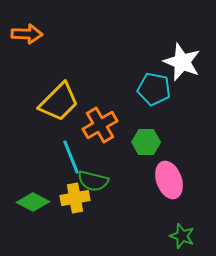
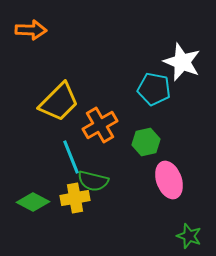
orange arrow: moved 4 px right, 4 px up
green hexagon: rotated 12 degrees counterclockwise
green star: moved 7 px right
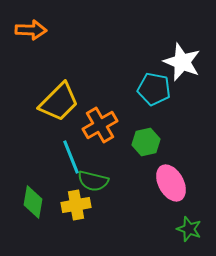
pink ellipse: moved 2 px right, 3 px down; rotated 9 degrees counterclockwise
yellow cross: moved 1 px right, 7 px down
green diamond: rotated 72 degrees clockwise
green star: moved 7 px up
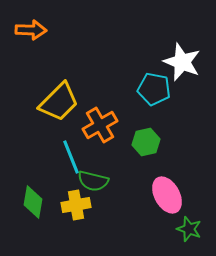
pink ellipse: moved 4 px left, 12 px down
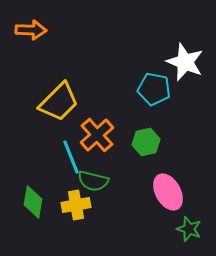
white star: moved 3 px right
orange cross: moved 3 px left, 10 px down; rotated 12 degrees counterclockwise
pink ellipse: moved 1 px right, 3 px up
